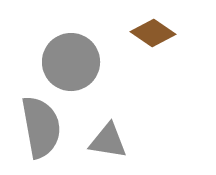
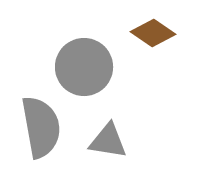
gray circle: moved 13 px right, 5 px down
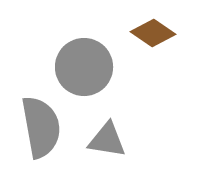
gray triangle: moved 1 px left, 1 px up
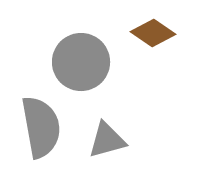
gray circle: moved 3 px left, 5 px up
gray triangle: rotated 24 degrees counterclockwise
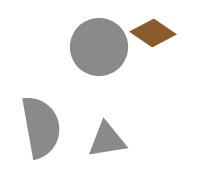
gray circle: moved 18 px right, 15 px up
gray triangle: rotated 6 degrees clockwise
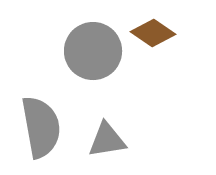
gray circle: moved 6 px left, 4 px down
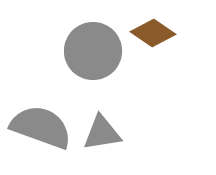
gray semicircle: rotated 60 degrees counterclockwise
gray triangle: moved 5 px left, 7 px up
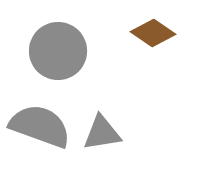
gray circle: moved 35 px left
gray semicircle: moved 1 px left, 1 px up
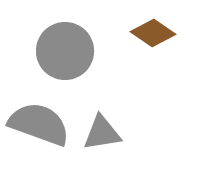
gray circle: moved 7 px right
gray semicircle: moved 1 px left, 2 px up
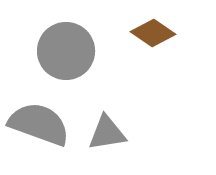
gray circle: moved 1 px right
gray triangle: moved 5 px right
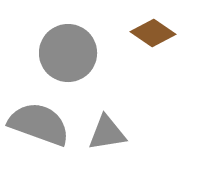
gray circle: moved 2 px right, 2 px down
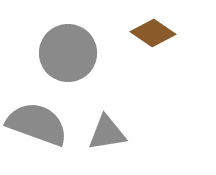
gray semicircle: moved 2 px left
